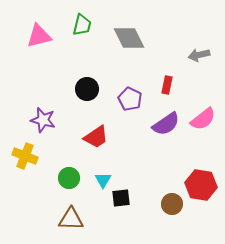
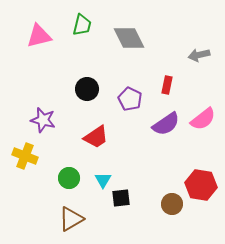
brown triangle: rotated 32 degrees counterclockwise
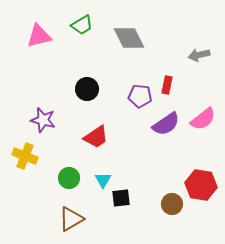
green trapezoid: rotated 45 degrees clockwise
purple pentagon: moved 10 px right, 3 px up; rotated 20 degrees counterclockwise
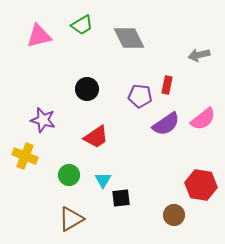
green circle: moved 3 px up
brown circle: moved 2 px right, 11 px down
